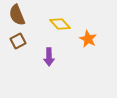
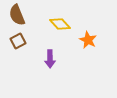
orange star: moved 1 px down
purple arrow: moved 1 px right, 2 px down
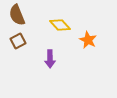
yellow diamond: moved 1 px down
